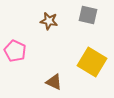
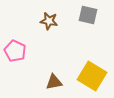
yellow square: moved 14 px down
brown triangle: rotated 36 degrees counterclockwise
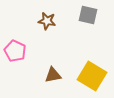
brown star: moved 2 px left
brown triangle: moved 1 px left, 7 px up
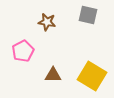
brown star: moved 1 px down
pink pentagon: moved 8 px right; rotated 20 degrees clockwise
brown triangle: rotated 12 degrees clockwise
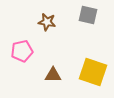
pink pentagon: moved 1 px left; rotated 15 degrees clockwise
yellow square: moved 1 px right, 4 px up; rotated 12 degrees counterclockwise
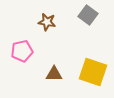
gray square: rotated 24 degrees clockwise
brown triangle: moved 1 px right, 1 px up
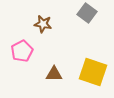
gray square: moved 1 px left, 2 px up
brown star: moved 4 px left, 2 px down
pink pentagon: rotated 15 degrees counterclockwise
